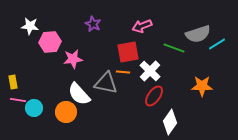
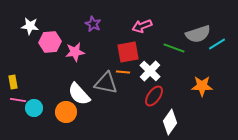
pink star: moved 2 px right, 7 px up
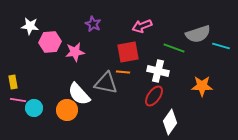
cyan line: moved 4 px right, 2 px down; rotated 48 degrees clockwise
white cross: moved 8 px right; rotated 30 degrees counterclockwise
orange circle: moved 1 px right, 2 px up
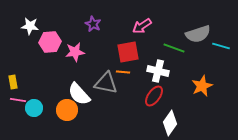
pink arrow: rotated 12 degrees counterclockwise
orange star: rotated 25 degrees counterclockwise
white diamond: moved 1 px down
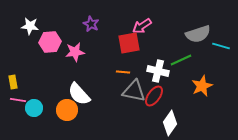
purple star: moved 2 px left
green line: moved 7 px right, 12 px down; rotated 45 degrees counterclockwise
red square: moved 1 px right, 9 px up
gray triangle: moved 28 px right, 8 px down
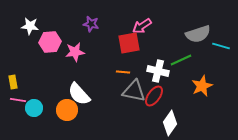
purple star: rotated 14 degrees counterclockwise
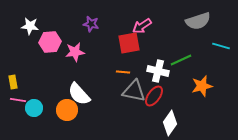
gray semicircle: moved 13 px up
orange star: rotated 10 degrees clockwise
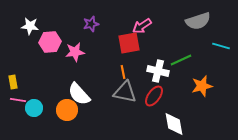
purple star: rotated 28 degrees counterclockwise
orange line: rotated 72 degrees clockwise
gray triangle: moved 9 px left, 1 px down
white diamond: moved 4 px right, 1 px down; rotated 45 degrees counterclockwise
